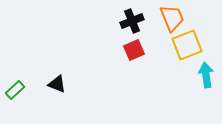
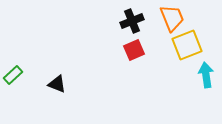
green rectangle: moved 2 px left, 15 px up
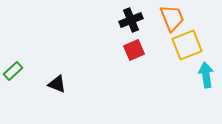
black cross: moved 1 px left, 1 px up
green rectangle: moved 4 px up
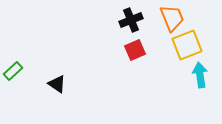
red square: moved 1 px right
cyan arrow: moved 6 px left
black triangle: rotated 12 degrees clockwise
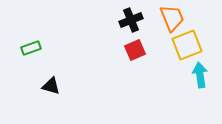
green rectangle: moved 18 px right, 23 px up; rotated 24 degrees clockwise
black triangle: moved 6 px left, 2 px down; rotated 18 degrees counterclockwise
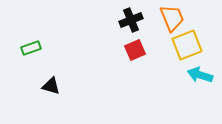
cyan arrow: rotated 65 degrees counterclockwise
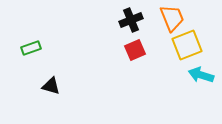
cyan arrow: moved 1 px right
